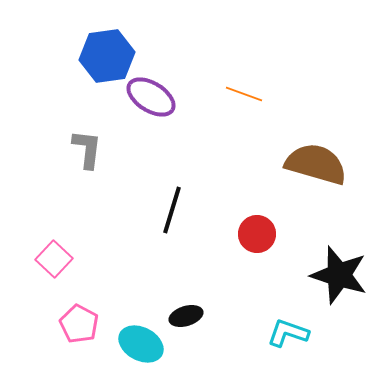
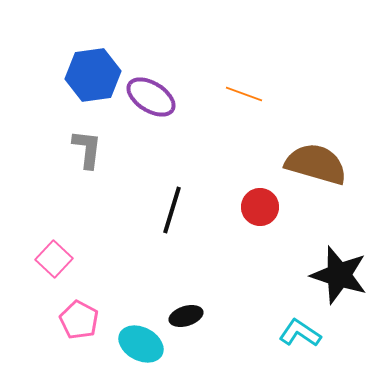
blue hexagon: moved 14 px left, 19 px down
red circle: moved 3 px right, 27 px up
pink pentagon: moved 4 px up
cyan L-shape: moved 12 px right; rotated 15 degrees clockwise
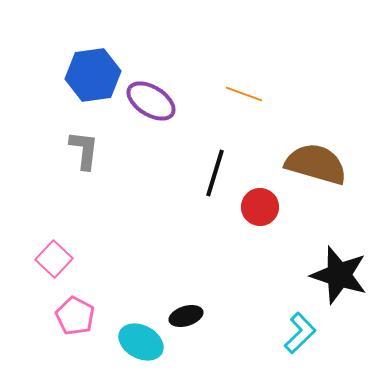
purple ellipse: moved 4 px down
gray L-shape: moved 3 px left, 1 px down
black line: moved 43 px right, 37 px up
pink pentagon: moved 4 px left, 4 px up
cyan L-shape: rotated 102 degrees clockwise
cyan ellipse: moved 2 px up
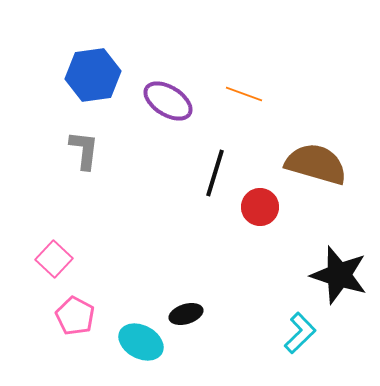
purple ellipse: moved 17 px right
black ellipse: moved 2 px up
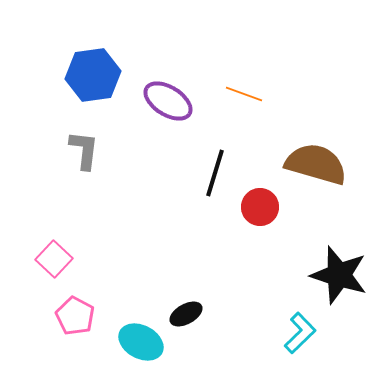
black ellipse: rotated 12 degrees counterclockwise
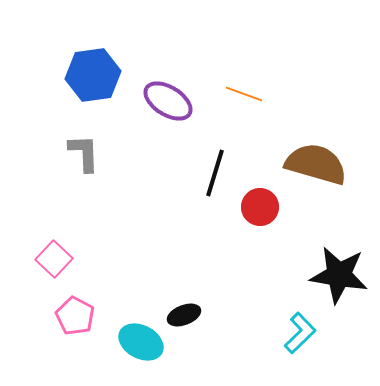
gray L-shape: moved 3 px down; rotated 9 degrees counterclockwise
black star: rotated 8 degrees counterclockwise
black ellipse: moved 2 px left, 1 px down; rotated 8 degrees clockwise
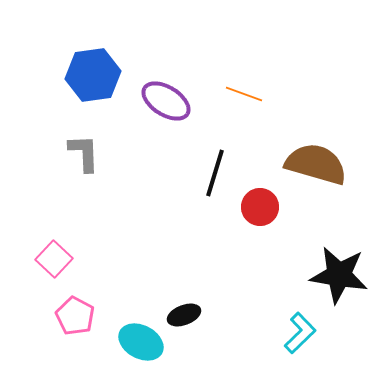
purple ellipse: moved 2 px left
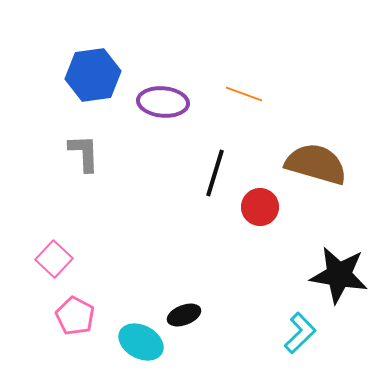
purple ellipse: moved 3 px left, 1 px down; rotated 27 degrees counterclockwise
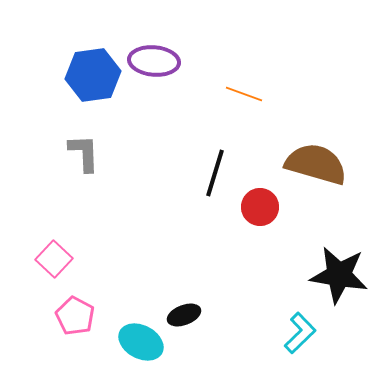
purple ellipse: moved 9 px left, 41 px up
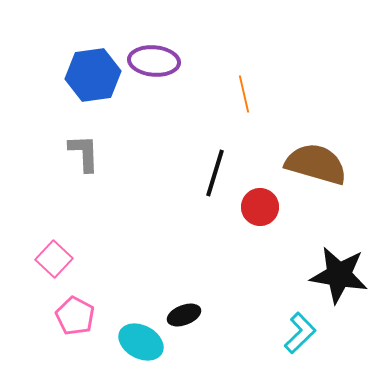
orange line: rotated 57 degrees clockwise
